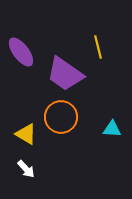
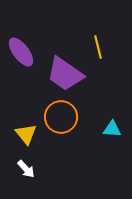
yellow triangle: rotated 20 degrees clockwise
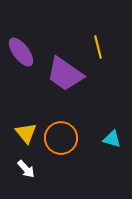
orange circle: moved 21 px down
cyan triangle: moved 10 px down; rotated 12 degrees clockwise
yellow triangle: moved 1 px up
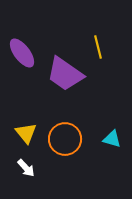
purple ellipse: moved 1 px right, 1 px down
orange circle: moved 4 px right, 1 px down
white arrow: moved 1 px up
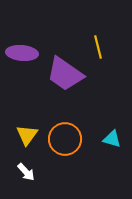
purple ellipse: rotated 48 degrees counterclockwise
yellow triangle: moved 1 px right, 2 px down; rotated 15 degrees clockwise
white arrow: moved 4 px down
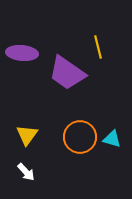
purple trapezoid: moved 2 px right, 1 px up
orange circle: moved 15 px right, 2 px up
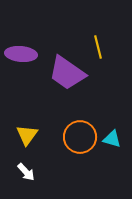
purple ellipse: moved 1 px left, 1 px down
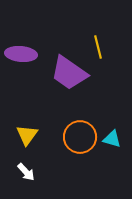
purple trapezoid: moved 2 px right
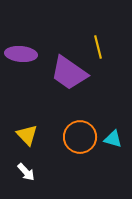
yellow triangle: rotated 20 degrees counterclockwise
cyan triangle: moved 1 px right
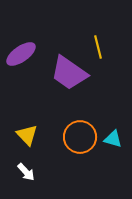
purple ellipse: rotated 40 degrees counterclockwise
